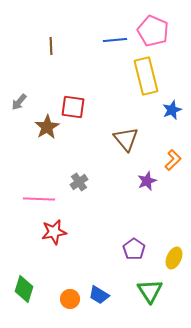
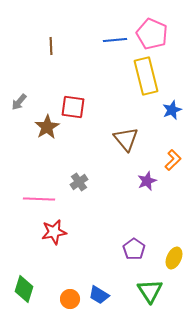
pink pentagon: moved 1 px left, 3 px down
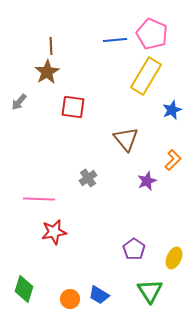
yellow rectangle: rotated 45 degrees clockwise
brown star: moved 55 px up
gray cross: moved 9 px right, 4 px up
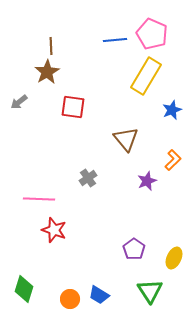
gray arrow: rotated 12 degrees clockwise
red star: moved 2 px up; rotated 30 degrees clockwise
